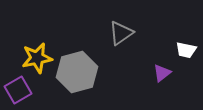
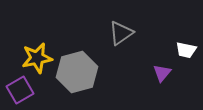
purple triangle: rotated 12 degrees counterclockwise
purple square: moved 2 px right
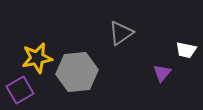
gray hexagon: rotated 9 degrees clockwise
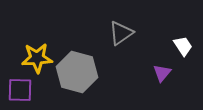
white trapezoid: moved 3 px left, 4 px up; rotated 135 degrees counterclockwise
yellow star: rotated 8 degrees clockwise
gray hexagon: rotated 21 degrees clockwise
purple square: rotated 32 degrees clockwise
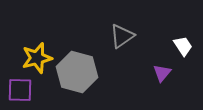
gray triangle: moved 1 px right, 3 px down
yellow star: rotated 12 degrees counterclockwise
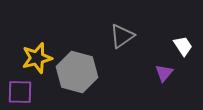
purple triangle: moved 2 px right
purple square: moved 2 px down
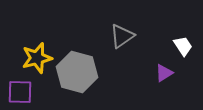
purple triangle: rotated 18 degrees clockwise
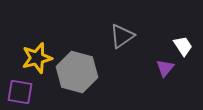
purple triangle: moved 1 px right, 5 px up; rotated 18 degrees counterclockwise
purple square: rotated 8 degrees clockwise
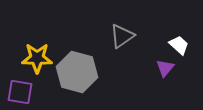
white trapezoid: moved 4 px left, 1 px up; rotated 15 degrees counterclockwise
yellow star: rotated 16 degrees clockwise
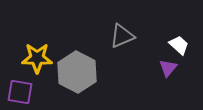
gray triangle: rotated 12 degrees clockwise
purple triangle: moved 3 px right
gray hexagon: rotated 12 degrees clockwise
